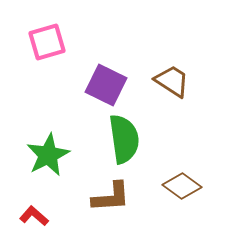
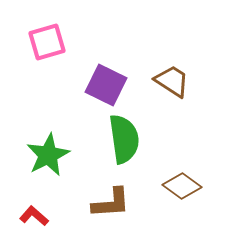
brown L-shape: moved 6 px down
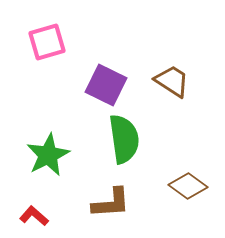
brown diamond: moved 6 px right
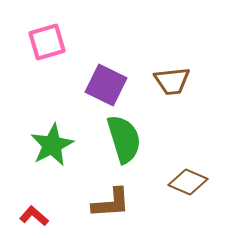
brown trapezoid: rotated 141 degrees clockwise
green semicircle: rotated 9 degrees counterclockwise
green star: moved 4 px right, 10 px up
brown diamond: moved 4 px up; rotated 12 degrees counterclockwise
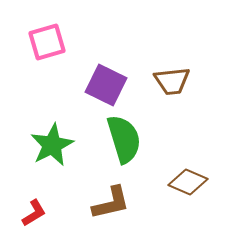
brown L-shape: rotated 9 degrees counterclockwise
red L-shape: moved 3 px up; rotated 108 degrees clockwise
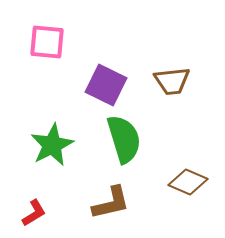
pink square: rotated 21 degrees clockwise
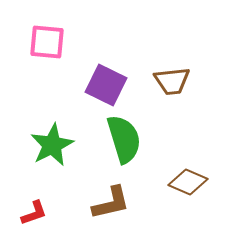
red L-shape: rotated 12 degrees clockwise
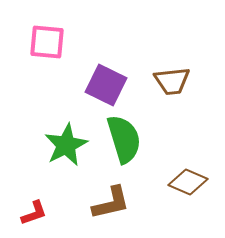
green star: moved 14 px right
